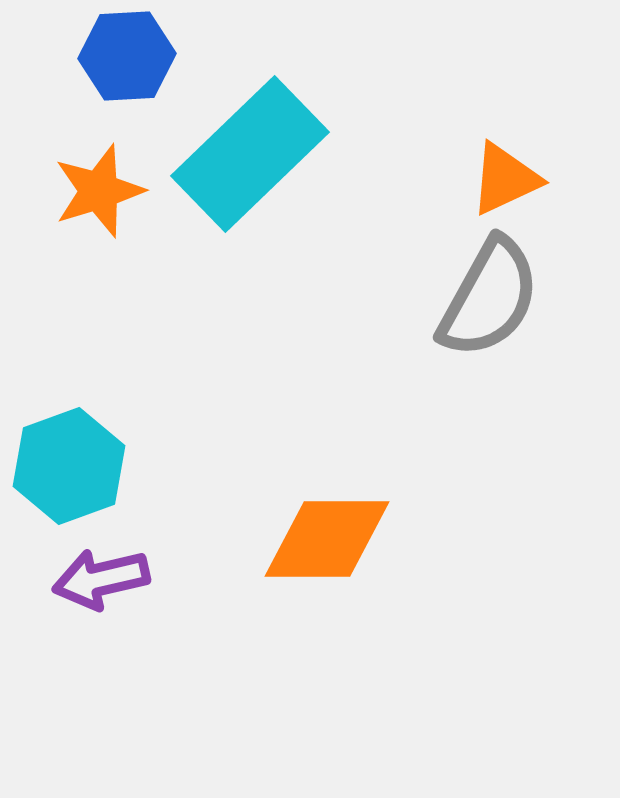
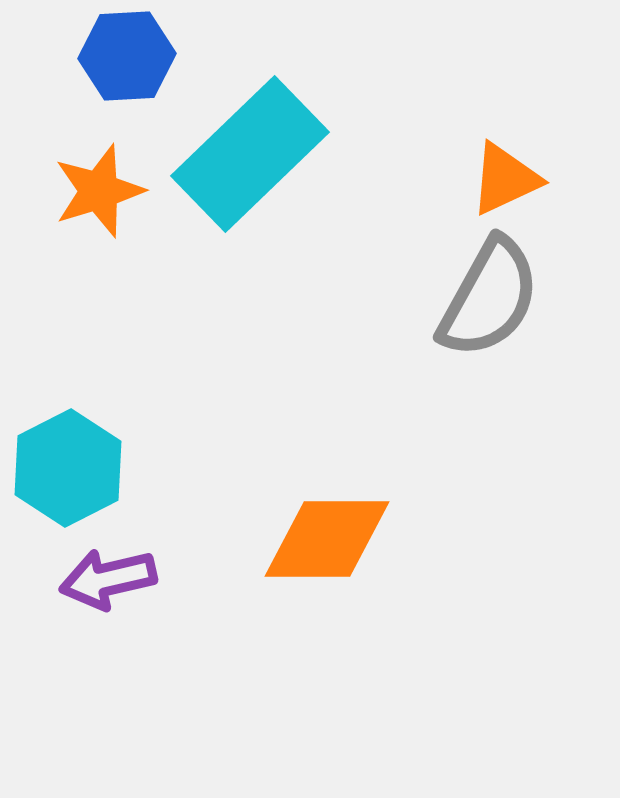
cyan hexagon: moved 1 px left, 2 px down; rotated 7 degrees counterclockwise
purple arrow: moved 7 px right
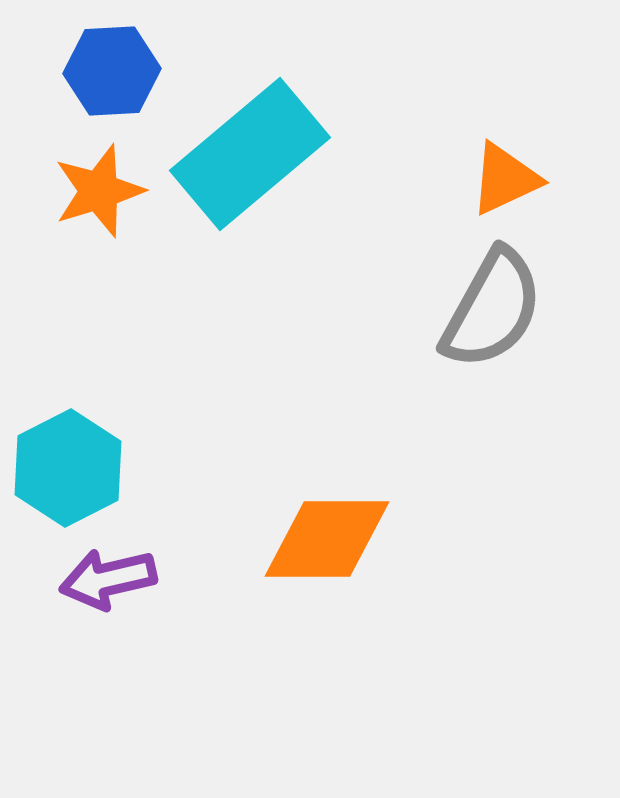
blue hexagon: moved 15 px left, 15 px down
cyan rectangle: rotated 4 degrees clockwise
gray semicircle: moved 3 px right, 11 px down
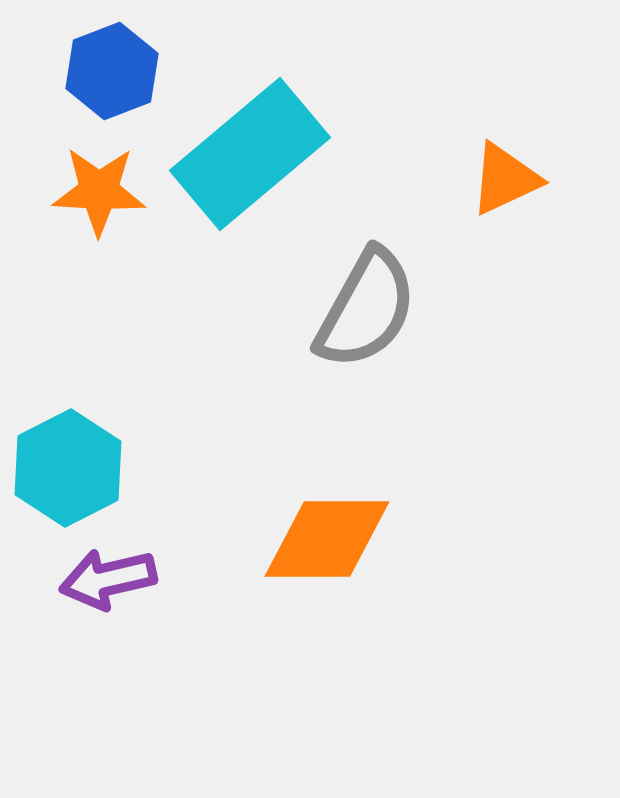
blue hexagon: rotated 18 degrees counterclockwise
orange star: rotated 20 degrees clockwise
gray semicircle: moved 126 px left
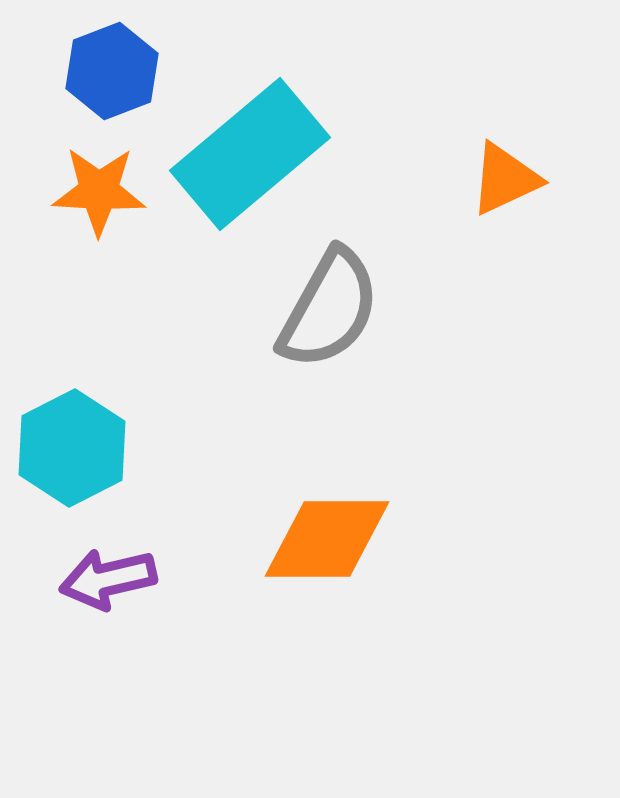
gray semicircle: moved 37 px left
cyan hexagon: moved 4 px right, 20 px up
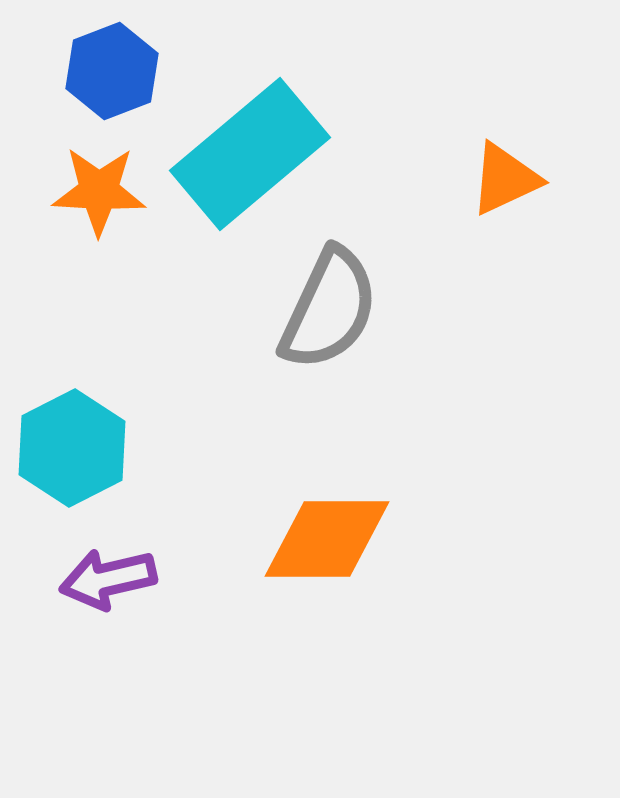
gray semicircle: rotated 4 degrees counterclockwise
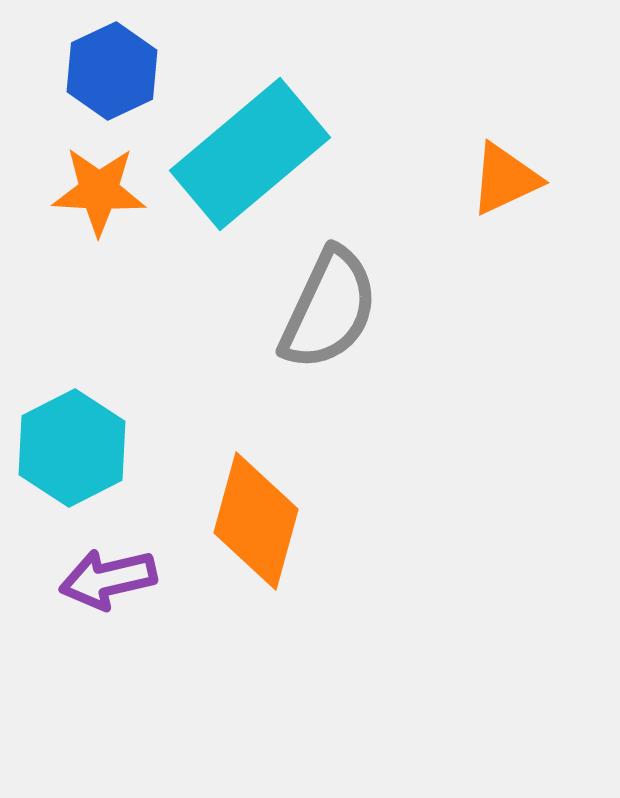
blue hexagon: rotated 4 degrees counterclockwise
orange diamond: moved 71 px left, 18 px up; rotated 75 degrees counterclockwise
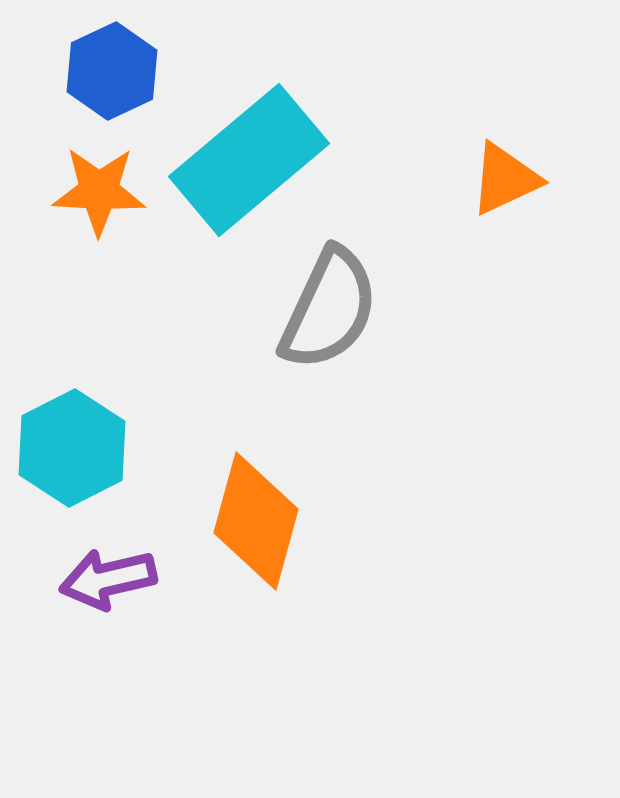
cyan rectangle: moved 1 px left, 6 px down
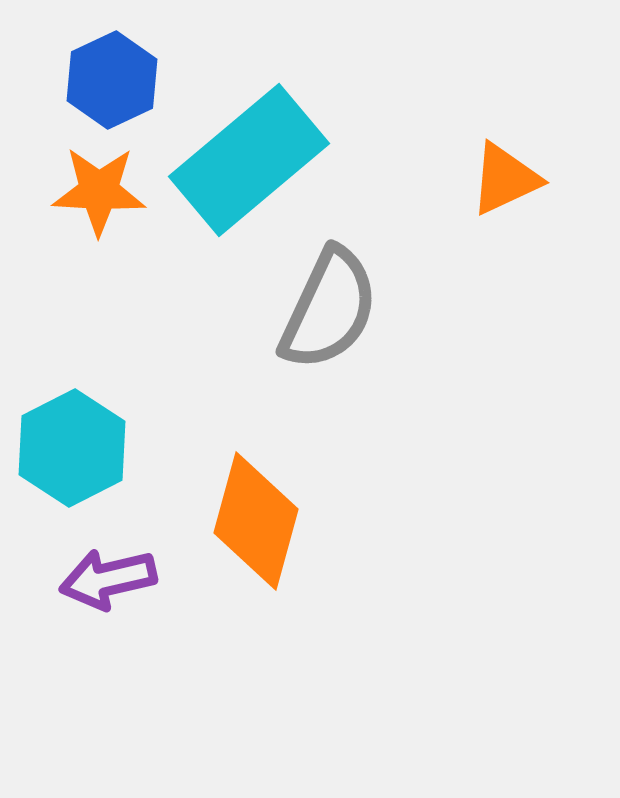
blue hexagon: moved 9 px down
